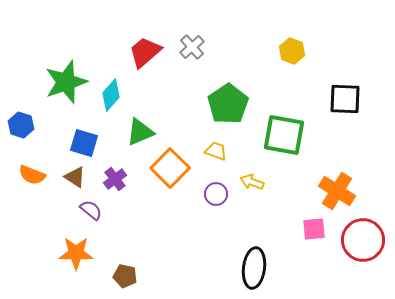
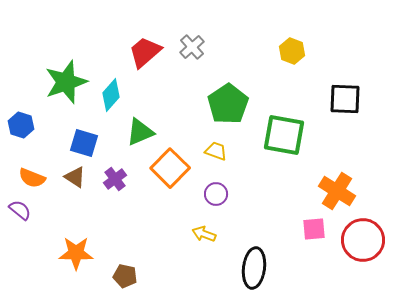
orange semicircle: moved 3 px down
yellow arrow: moved 48 px left, 52 px down
purple semicircle: moved 71 px left
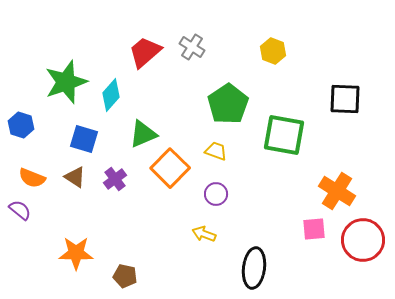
gray cross: rotated 15 degrees counterclockwise
yellow hexagon: moved 19 px left
green triangle: moved 3 px right, 2 px down
blue square: moved 4 px up
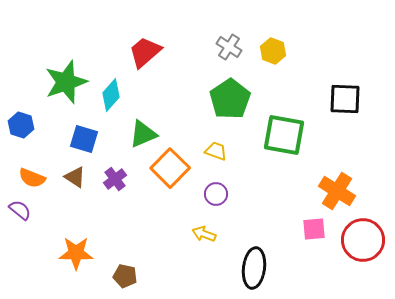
gray cross: moved 37 px right
green pentagon: moved 2 px right, 5 px up
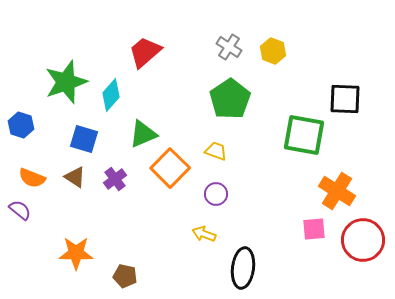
green square: moved 20 px right
black ellipse: moved 11 px left
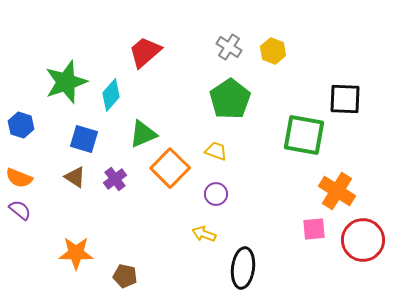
orange semicircle: moved 13 px left
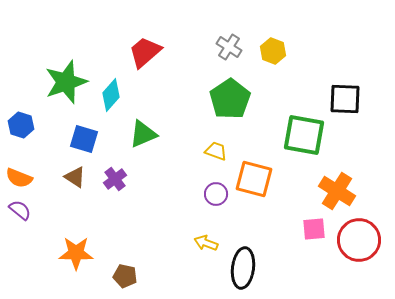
orange square: moved 84 px right, 11 px down; rotated 30 degrees counterclockwise
yellow arrow: moved 2 px right, 9 px down
red circle: moved 4 px left
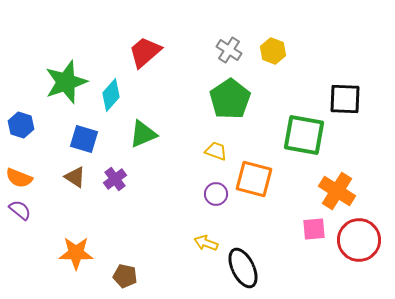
gray cross: moved 3 px down
black ellipse: rotated 33 degrees counterclockwise
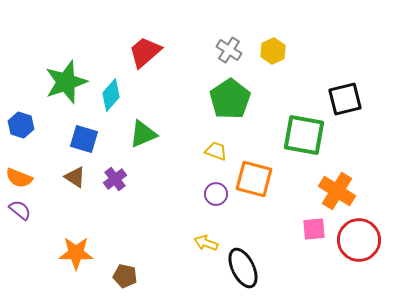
yellow hexagon: rotated 15 degrees clockwise
black square: rotated 16 degrees counterclockwise
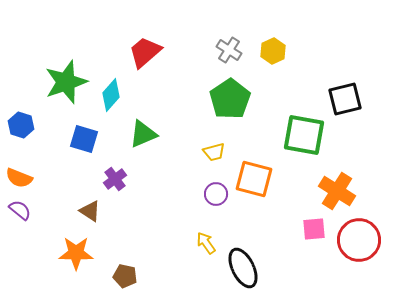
yellow trapezoid: moved 2 px left, 1 px down; rotated 145 degrees clockwise
brown triangle: moved 15 px right, 34 px down
yellow arrow: rotated 35 degrees clockwise
